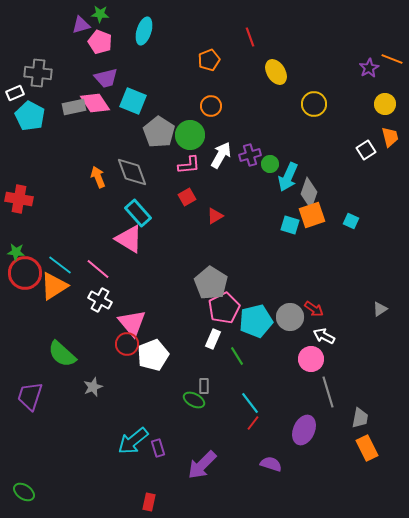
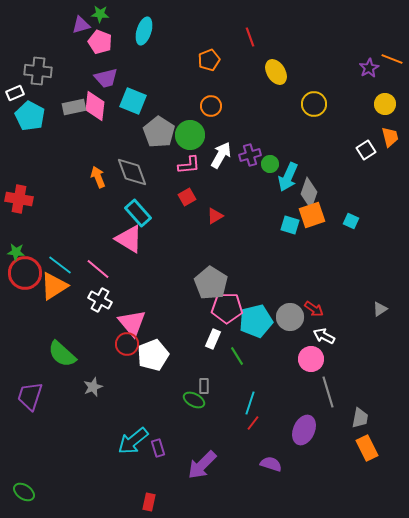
gray cross at (38, 73): moved 2 px up
pink diamond at (95, 103): moved 3 px down; rotated 40 degrees clockwise
pink pentagon at (224, 308): moved 3 px right; rotated 28 degrees clockwise
cyan line at (250, 403): rotated 55 degrees clockwise
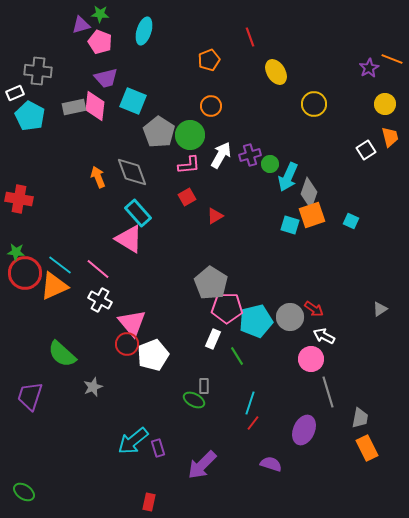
orange triangle at (54, 286): rotated 8 degrees clockwise
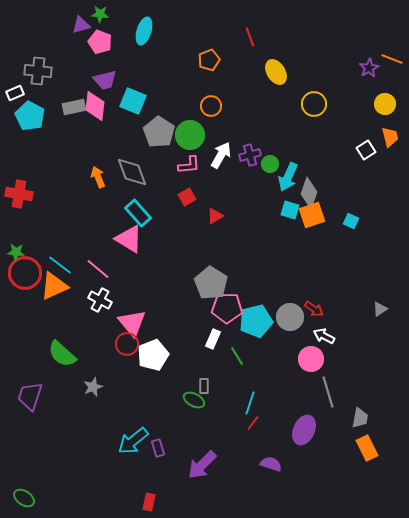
purple trapezoid at (106, 78): moved 1 px left, 2 px down
red cross at (19, 199): moved 5 px up
cyan square at (290, 225): moved 15 px up
green ellipse at (24, 492): moved 6 px down
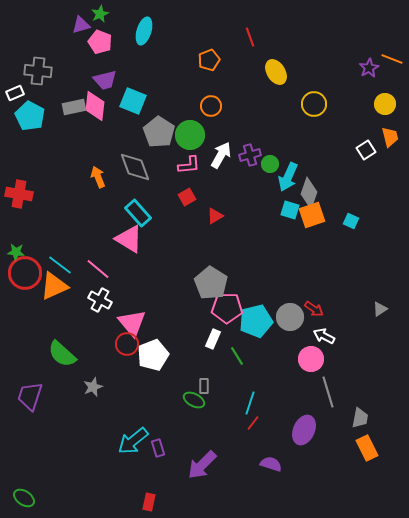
green star at (100, 14): rotated 30 degrees counterclockwise
gray diamond at (132, 172): moved 3 px right, 5 px up
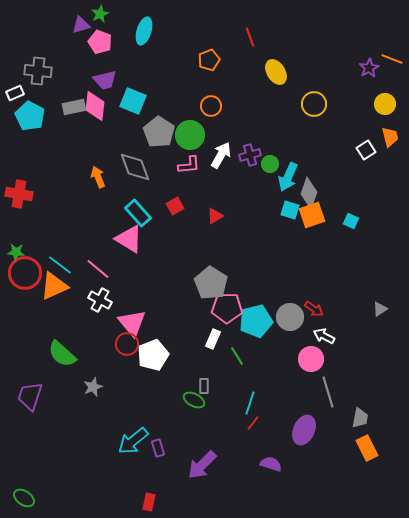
red square at (187, 197): moved 12 px left, 9 px down
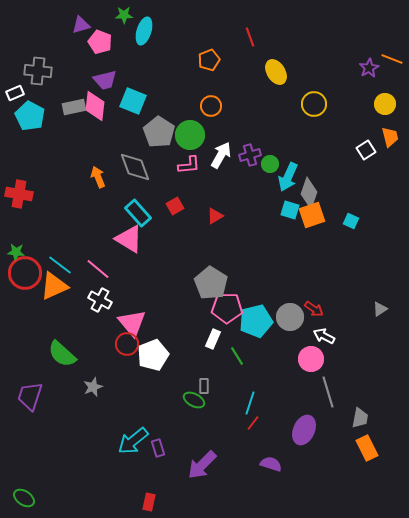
green star at (100, 14): moved 24 px right, 1 px down; rotated 24 degrees clockwise
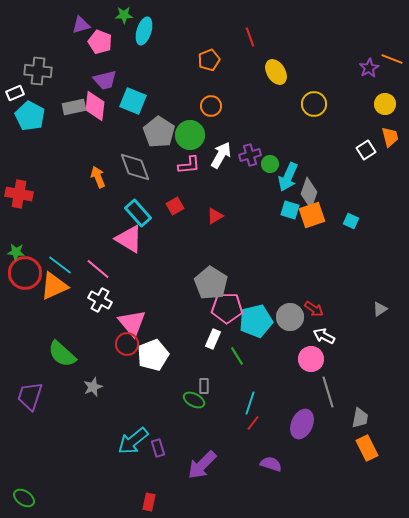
purple ellipse at (304, 430): moved 2 px left, 6 px up
